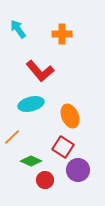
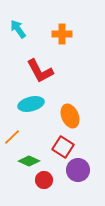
red L-shape: rotated 12 degrees clockwise
green diamond: moved 2 px left
red circle: moved 1 px left
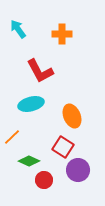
orange ellipse: moved 2 px right
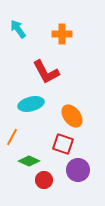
red L-shape: moved 6 px right, 1 px down
orange ellipse: rotated 15 degrees counterclockwise
orange line: rotated 18 degrees counterclockwise
red square: moved 3 px up; rotated 15 degrees counterclockwise
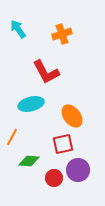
orange cross: rotated 18 degrees counterclockwise
red square: rotated 30 degrees counterclockwise
green diamond: rotated 20 degrees counterclockwise
red circle: moved 10 px right, 2 px up
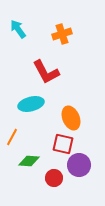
orange ellipse: moved 1 px left, 2 px down; rotated 15 degrees clockwise
red square: rotated 25 degrees clockwise
purple circle: moved 1 px right, 5 px up
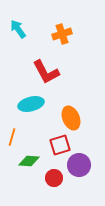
orange line: rotated 12 degrees counterclockwise
red square: moved 3 px left, 1 px down; rotated 30 degrees counterclockwise
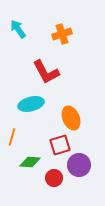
green diamond: moved 1 px right, 1 px down
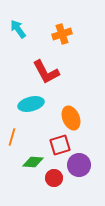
green diamond: moved 3 px right
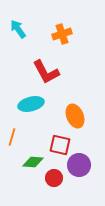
orange ellipse: moved 4 px right, 2 px up
red square: rotated 30 degrees clockwise
